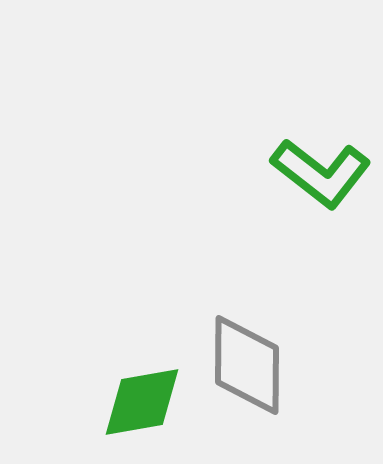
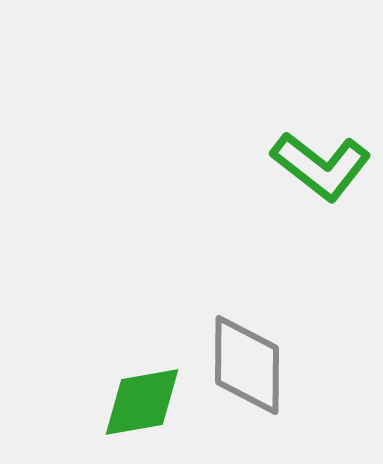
green L-shape: moved 7 px up
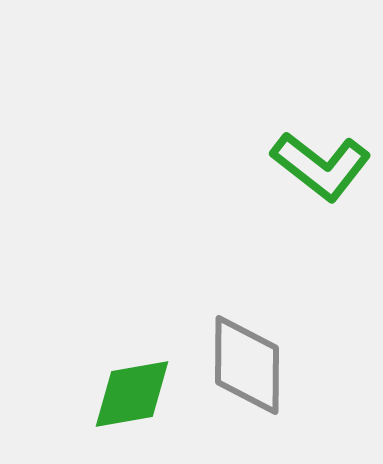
green diamond: moved 10 px left, 8 px up
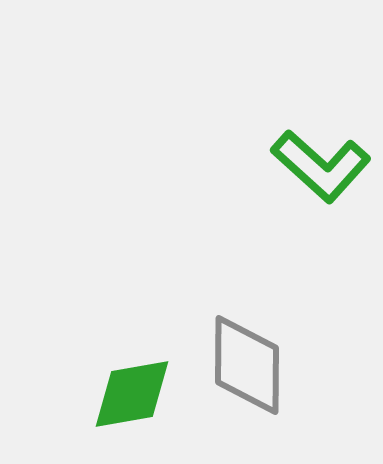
green L-shape: rotated 4 degrees clockwise
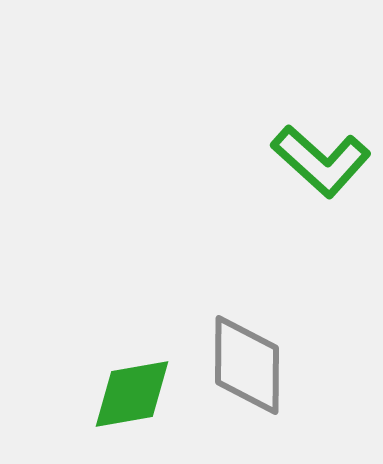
green L-shape: moved 5 px up
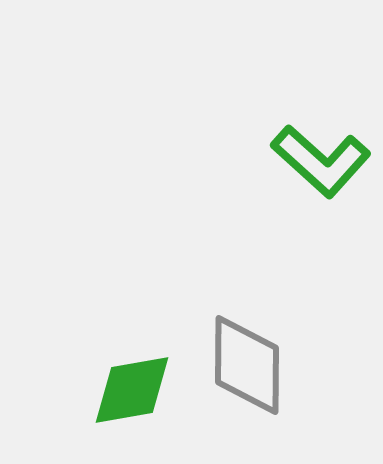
green diamond: moved 4 px up
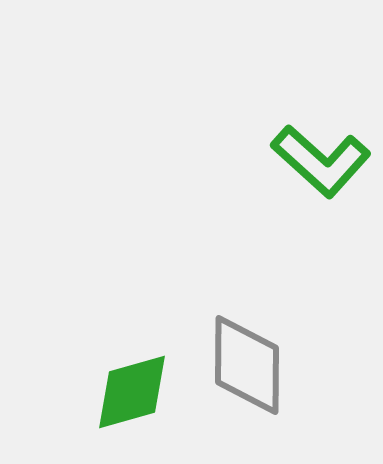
green diamond: moved 2 px down; rotated 6 degrees counterclockwise
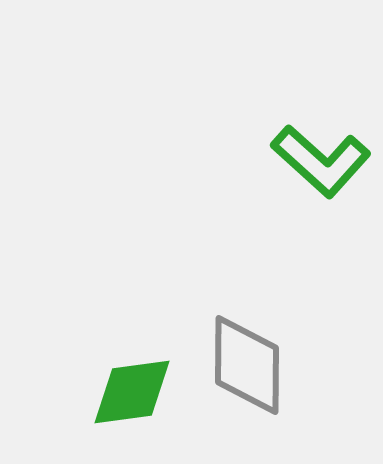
green diamond: rotated 8 degrees clockwise
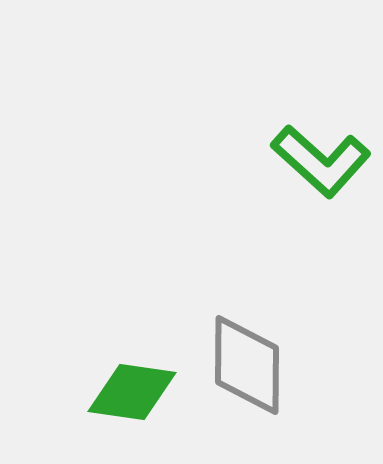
green diamond: rotated 16 degrees clockwise
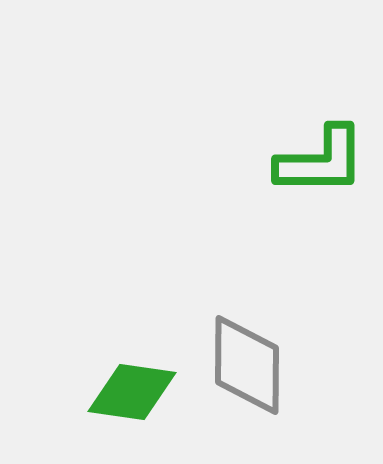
green L-shape: rotated 42 degrees counterclockwise
